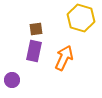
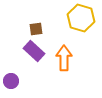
purple rectangle: rotated 60 degrees counterclockwise
orange arrow: rotated 25 degrees counterclockwise
purple circle: moved 1 px left, 1 px down
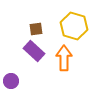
yellow hexagon: moved 7 px left, 8 px down
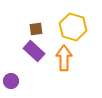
yellow hexagon: moved 1 px left, 1 px down
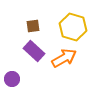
brown square: moved 3 px left, 3 px up
orange arrow: rotated 60 degrees clockwise
purple circle: moved 1 px right, 2 px up
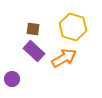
brown square: moved 3 px down; rotated 16 degrees clockwise
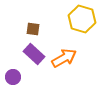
yellow hexagon: moved 9 px right, 8 px up
purple rectangle: moved 3 px down
purple circle: moved 1 px right, 2 px up
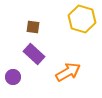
brown square: moved 2 px up
orange arrow: moved 4 px right, 14 px down
